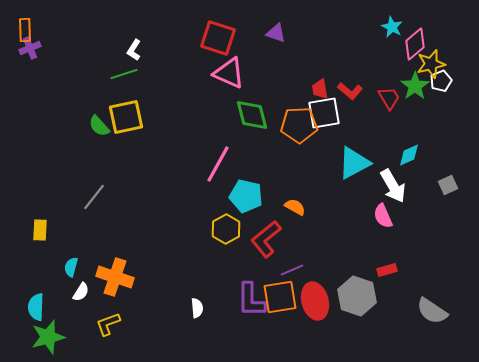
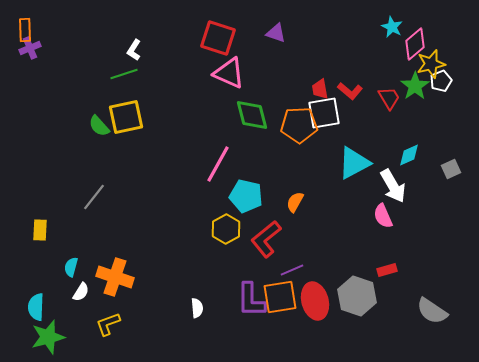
gray square at (448, 185): moved 3 px right, 16 px up
orange semicircle at (295, 207): moved 5 px up; rotated 90 degrees counterclockwise
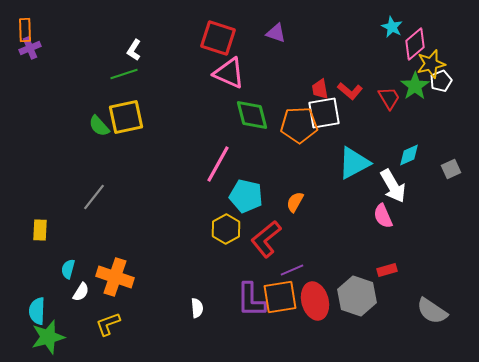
cyan semicircle at (71, 267): moved 3 px left, 2 px down
cyan semicircle at (36, 307): moved 1 px right, 4 px down
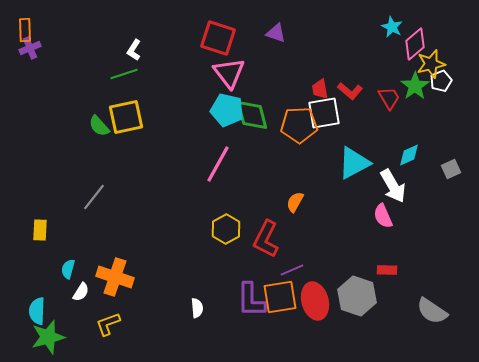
pink triangle at (229, 73): rotated 28 degrees clockwise
cyan pentagon at (246, 196): moved 19 px left, 86 px up
red L-shape at (266, 239): rotated 24 degrees counterclockwise
red rectangle at (387, 270): rotated 18 degrees clockwise
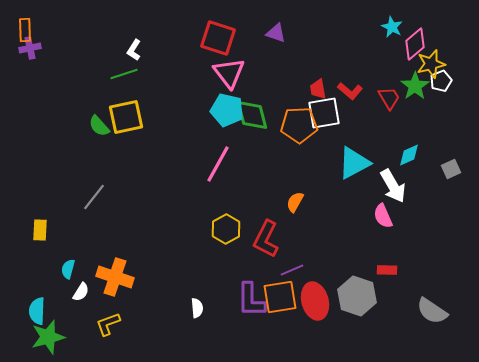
purple cross at (30, 48): rotated 10 degrees clockwise
red trapezoid at (320, 89): moved 2 px left
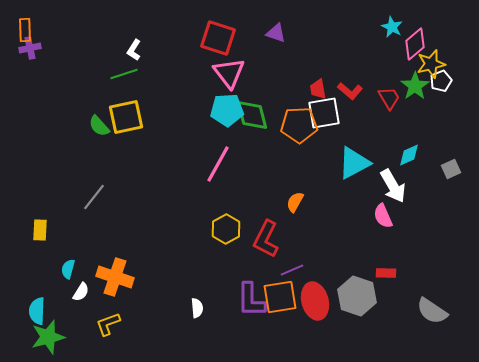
cyan pentagon at (227, 110): rotated 16 degrees counterclockwise
red rectangle at (387, 270): moved 1 px left, 3 px down
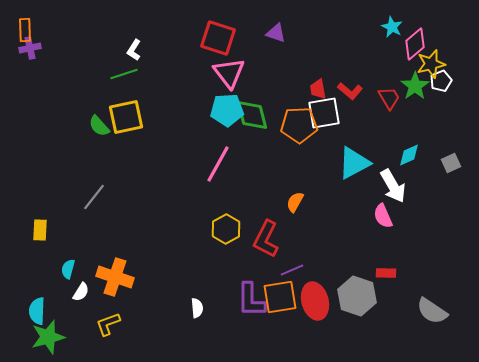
gray square at (451, 169): moved 6 px up
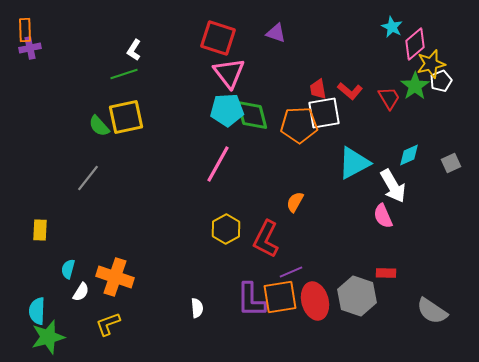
gray line at (94, 197): moved 6 px left, 19 px up
purple line at (292, 270): moved 1 px left, 2 px down
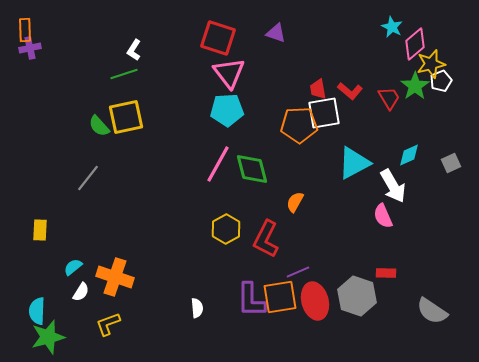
green diamond at (252, 115): moved 54 px down
cyan semicircle at (68, 269): moved 5 px right, 2 px up; rotated 36 degrees clockwise
purple line at (291, 272): moved 7 px right
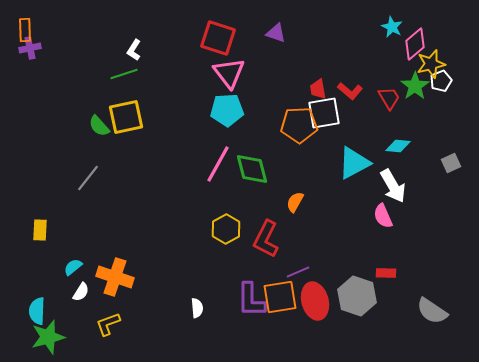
cyan diamond at (409, 155): moved 11 px left, 9 px up; rotated 30 degrees clockwise
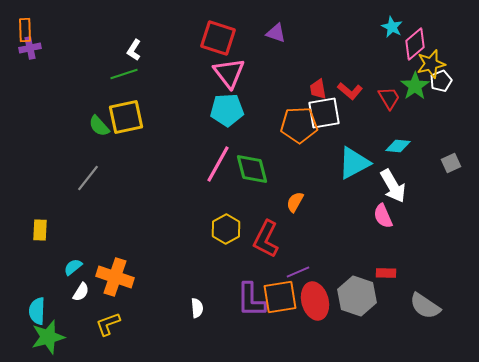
gray semicircle at (432, 311): moved 7 px left, 5 px up
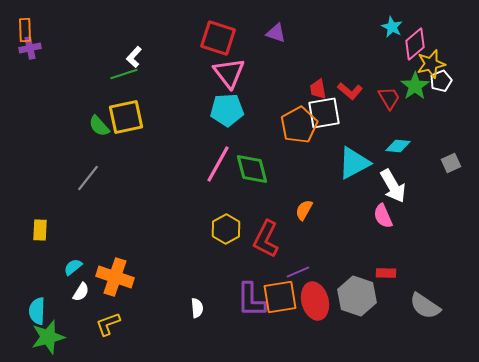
white L-shape at (134, 50): moved 7 px down; rotated 10 degrees clockwise
orange pentagon at (299, 125): rotated 27 degrees counterclockwise
orange semicircle at (295, 202): moved 9 px right, 8 px down
